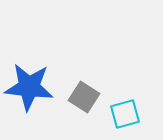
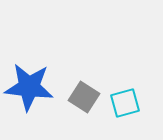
cyan square: moved 11 px up
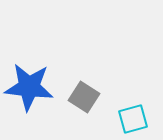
cyan square: moved 8 px right, 16 px down
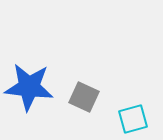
gray square: rotated 8 degrees counterclockwise
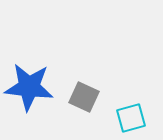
cyan square: moved 2 px left, 1 px up
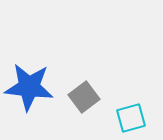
gray square: rotated 28 degrees clockwise
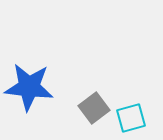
gray square: moved 10 px right, 11 px down
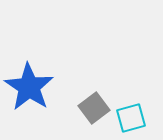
blue star: rotated 27 degrees clockwise
